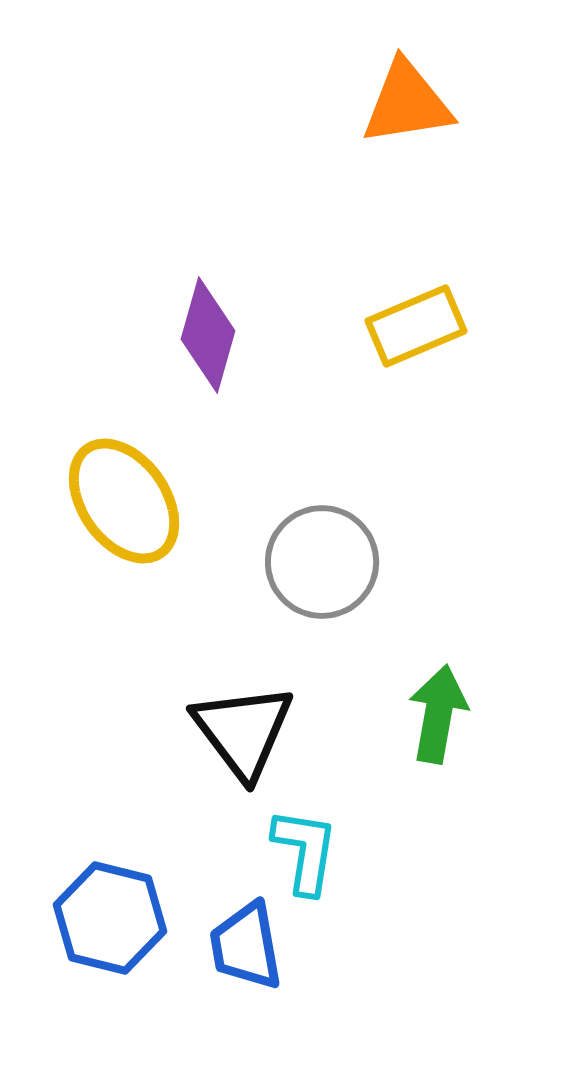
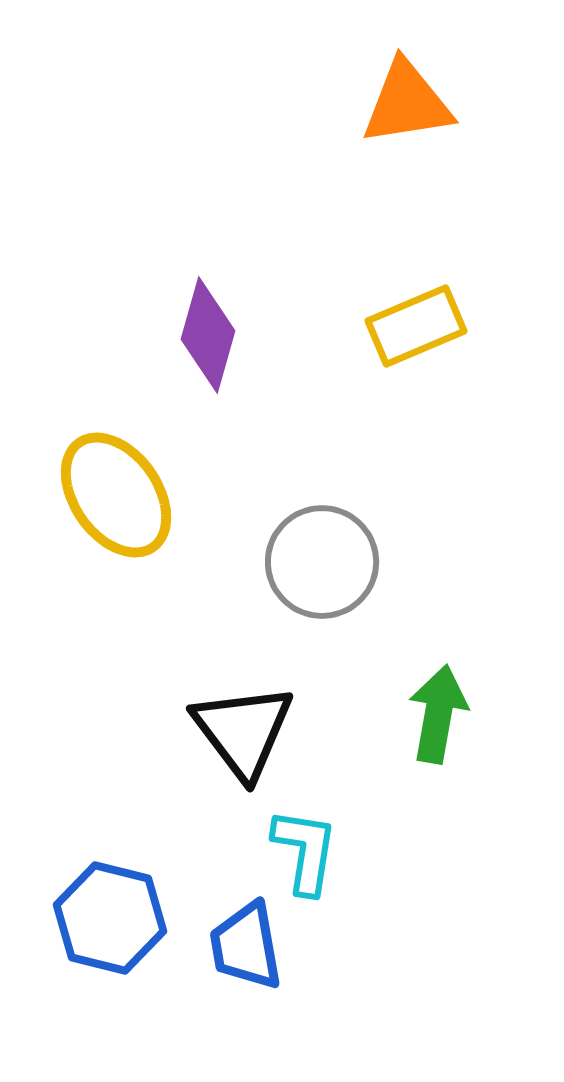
yellow ellipse: moved 8 px left, 6 px up
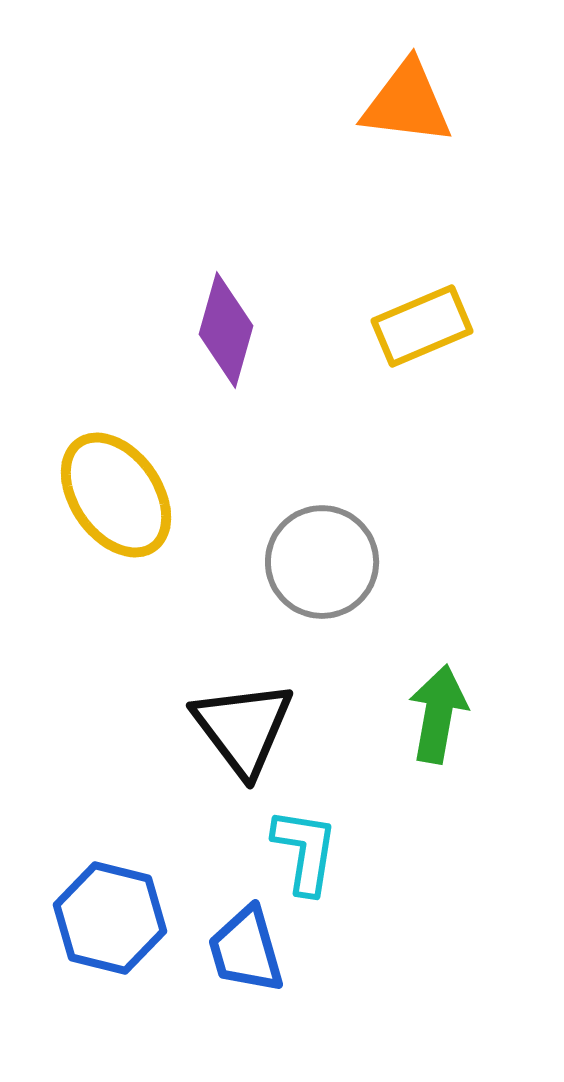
orange triangle: rotated 16 degrees clockwise
yellow rectangle: moved 6 px right
purple diamond: moved 18 px right, 5 px up
black triangle: moved 3 px up
blue trapezoid: moved 4 px down; rotated 6 degrees counterclockwise
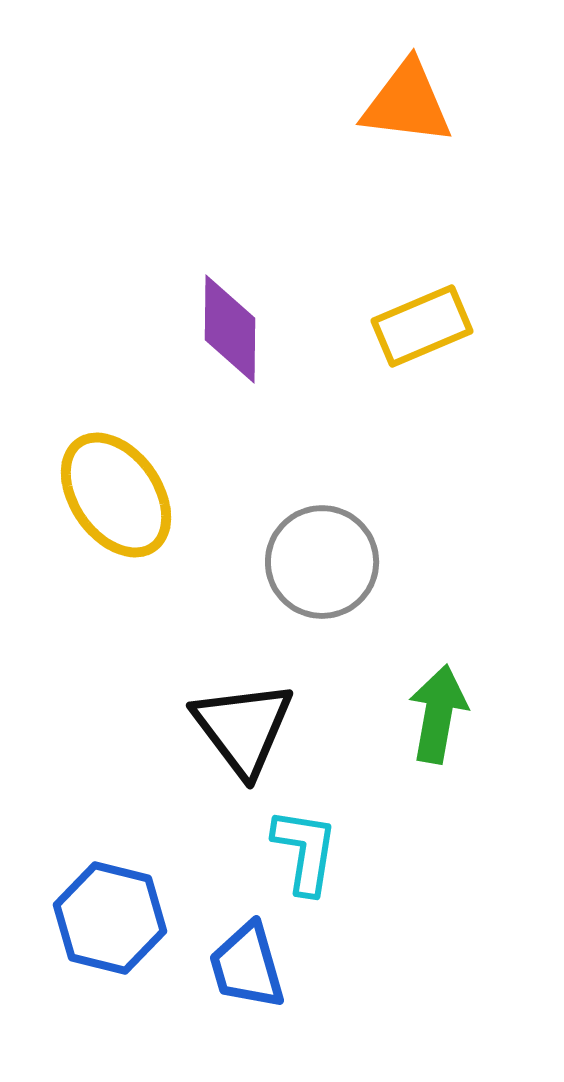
purple diamond: moved 4 px right, 1 px up; rotated 15 degrees counterclockwise
blue trapezoid: moved 1 px right, 16 px down
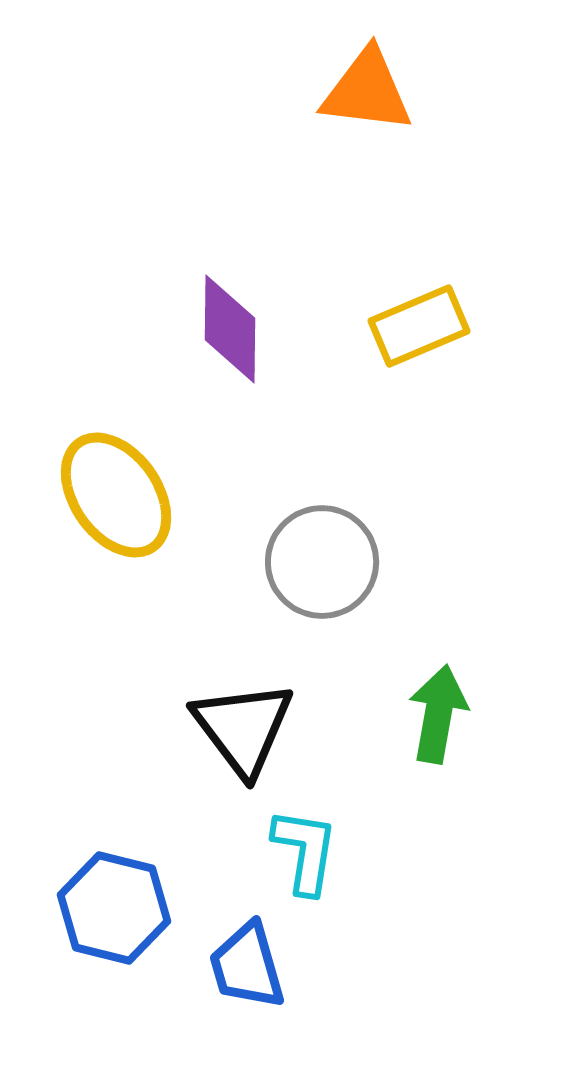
orange triangle: moved 40 px left, 12 px up
yellow rectangle: moved 3 px left
blue hexagon: moved 4 px right, 10 px up
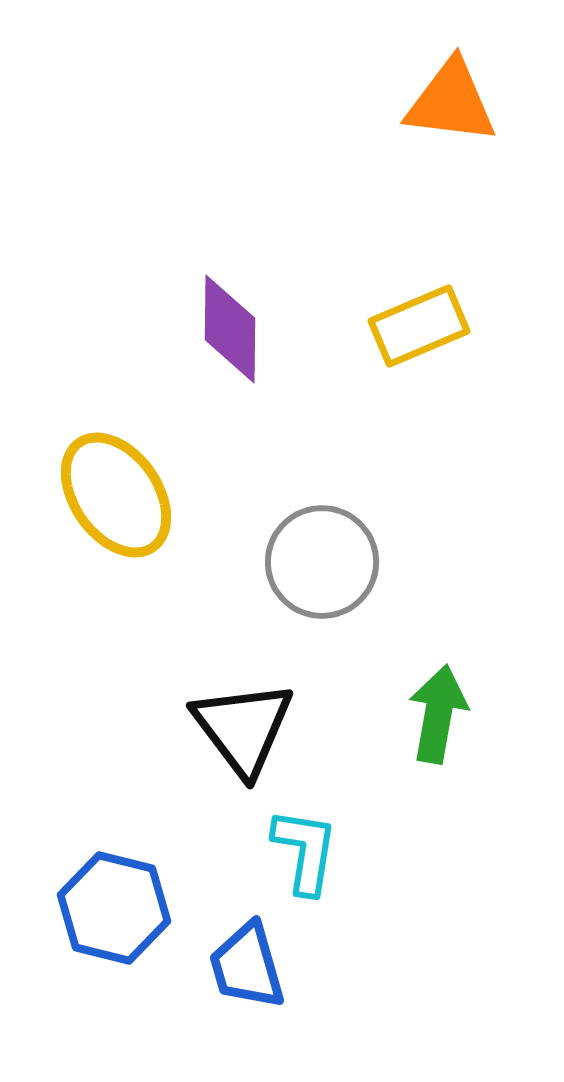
orange triangle: moved 84 px right, 11 px down
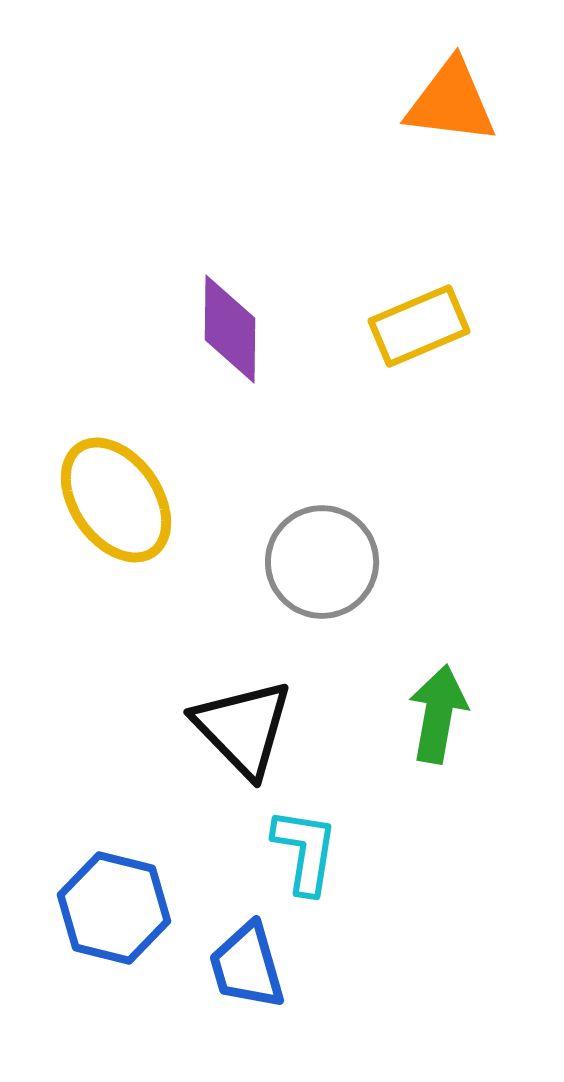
yellow ellipse: moved 5 px down
black triangle: rotated 7 degrees counterclockwise
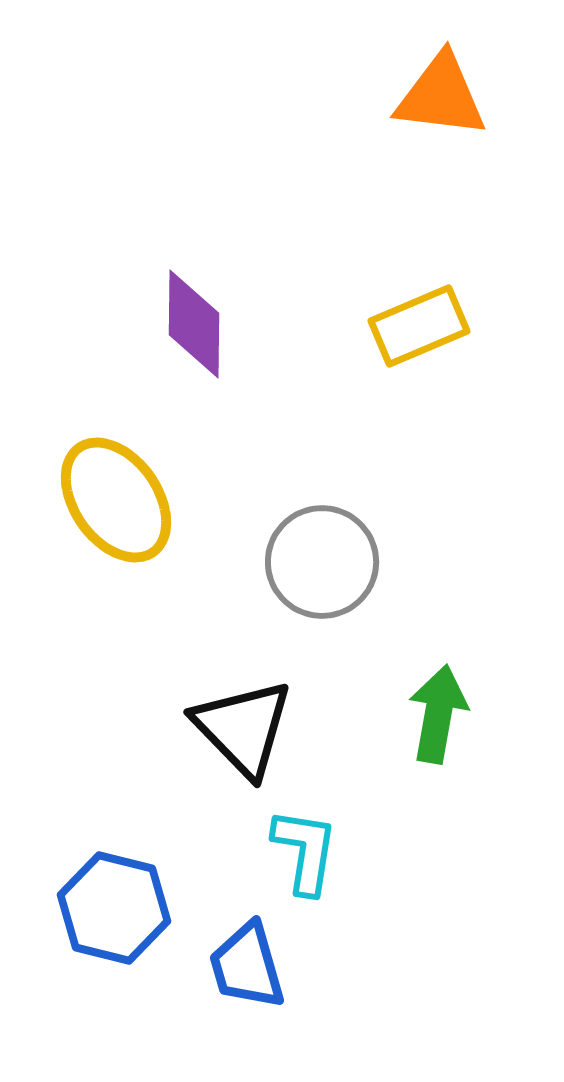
orange triangle: moved 10 px left, 6 px up
purple diamond: moved 36 px left, 5 px up
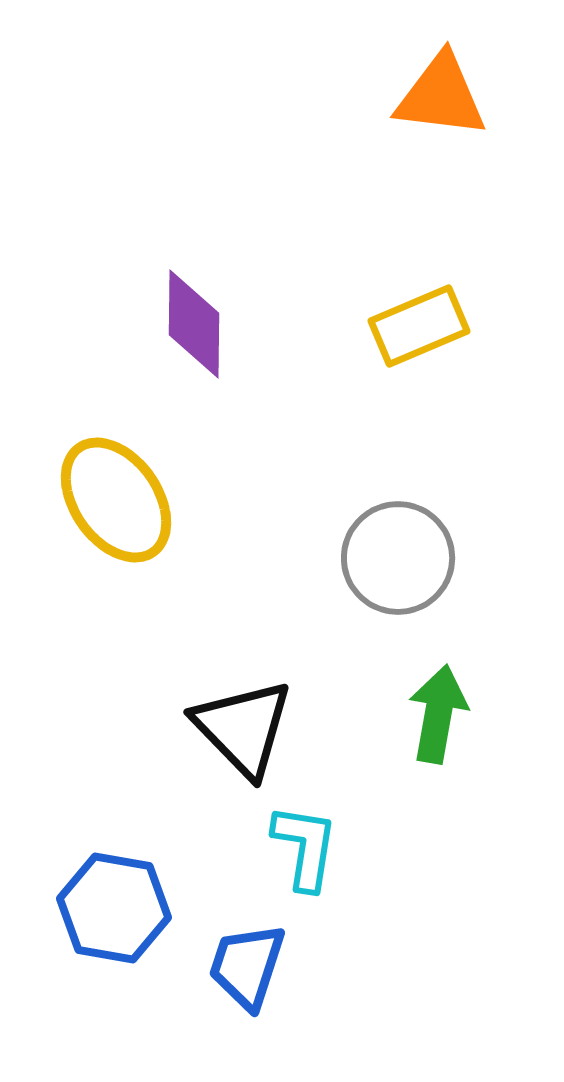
gray circle: moved 76 px right, 4 px up
cyan L-shape: moved 4 px up
blue hexagon: rotated 4 degrees counterclockwise
blue trapezoid: rotated 34 degrees clockwise
